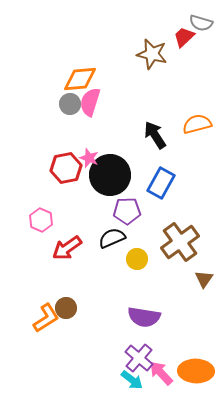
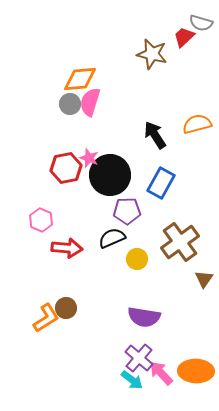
red arrow: rotated 140 degrees counterclockwise
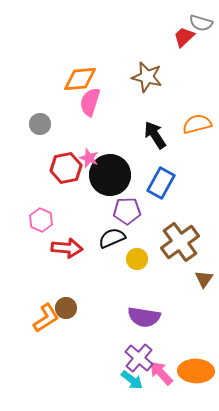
brown star: moved 5 px left, 23 px down
gray circle: moved 30 px left, 20 px down
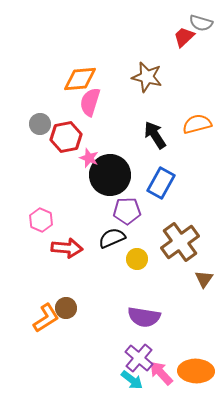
red hexagon: moved 31 px up
